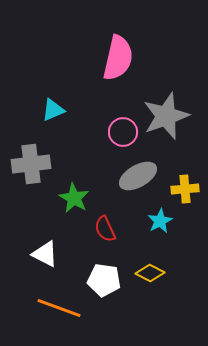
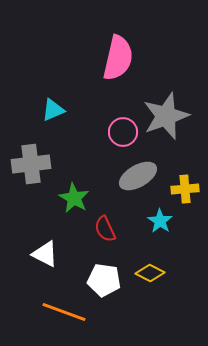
cyan star: rotated 10 degrees counterclockwise
orange line: moved 5 px right, 4 px down
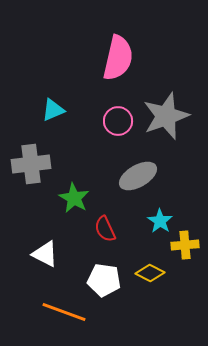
pink circle: moved 5 px left, 11 px up
yellow cross: moved 56 px down
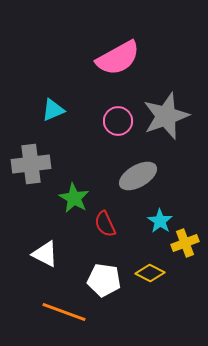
pink semicircle: rotated 48 degrees clockwise
red semicircle: moved 5 px up
yellow cross: moved 2 px up; rotated 16 degrees counterclockwise
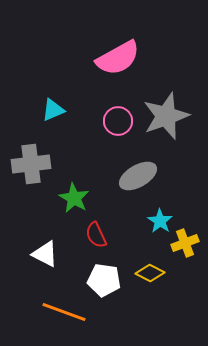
red semicircle: moved 9 px left, 11 px down
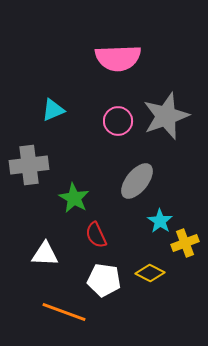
pink semicircle: rotated 27 degrees clockwise
gray cross: moved 2 px left, 1 px down
gray ellipse: moved 1 px left, 5 px down; rotated 21 degrees counterclockwise
white triangle: rotated 24 degrees counterclockwise
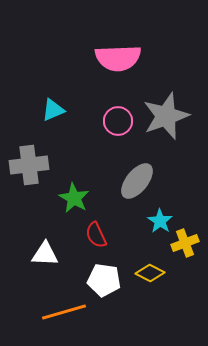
orange line: rotated 36 degrees counterclockwise
